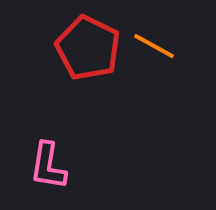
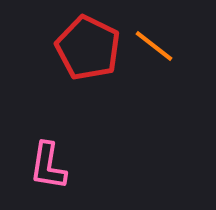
orange line: rotated 9 degrees clockwise
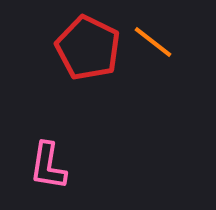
orange line: moved 1 px left, 4 px up
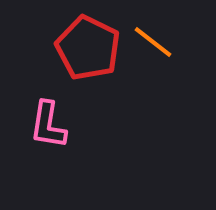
pink L-shape: moved 41 px up
